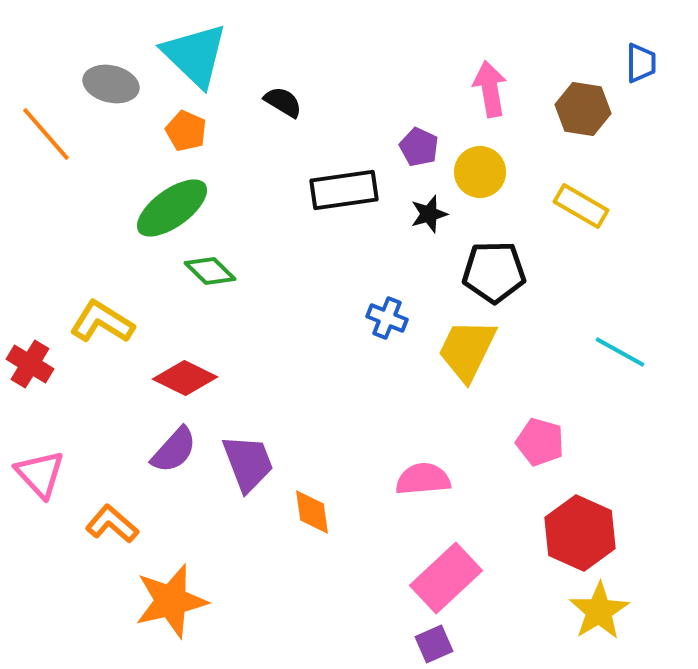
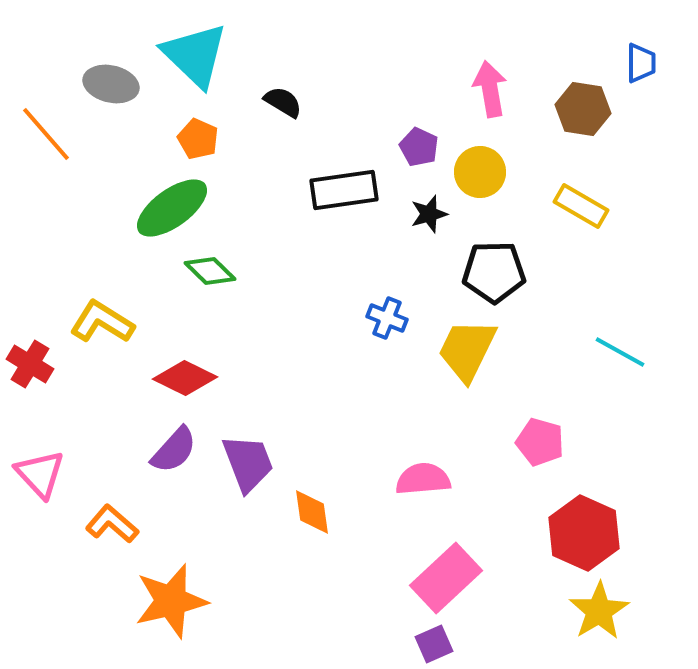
orange pentagon: moved 12 px right, 8 px down
red hexagon: moved 4 px right
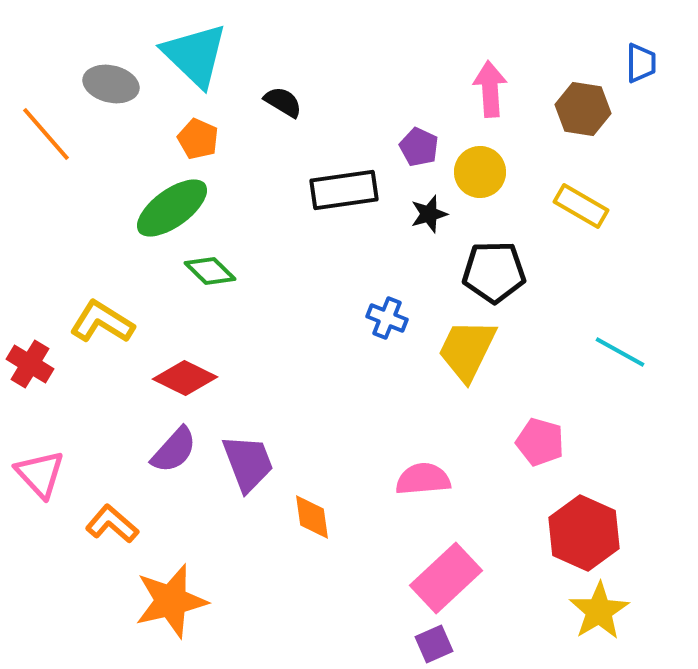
pink arrow: rotated 6 degrees clockwise
orange diamond: moved 5 px down
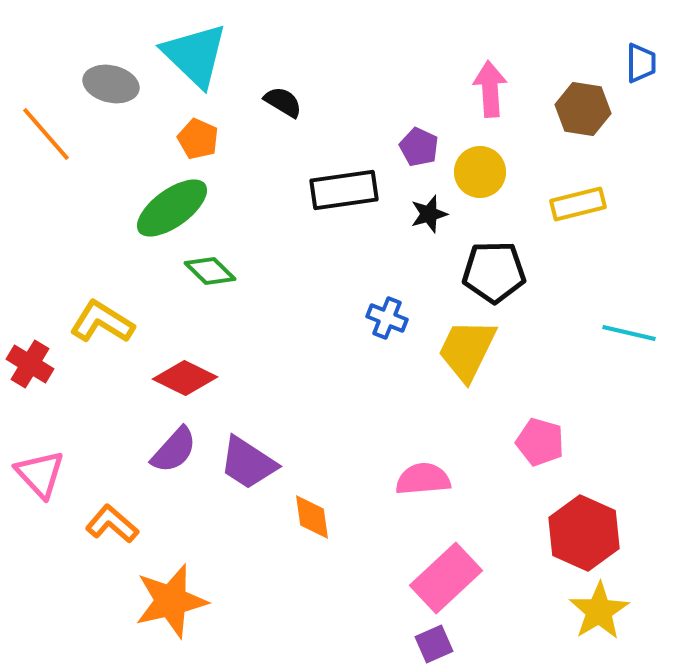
yellow rectangle: moved 3 px left, 2 px up; rotated 44 degrees counterclockwise
cyan line: moved 9 px right, 19 px up; rotated 16 degrees counterclockwise
purple trapezoid: rotated 144 degrees clockwise
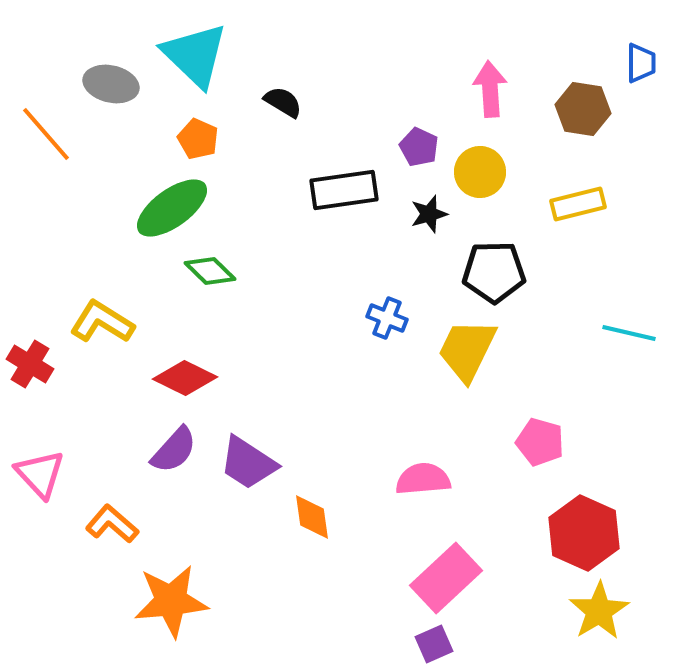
orange star: rotated 8 degrees clockwise
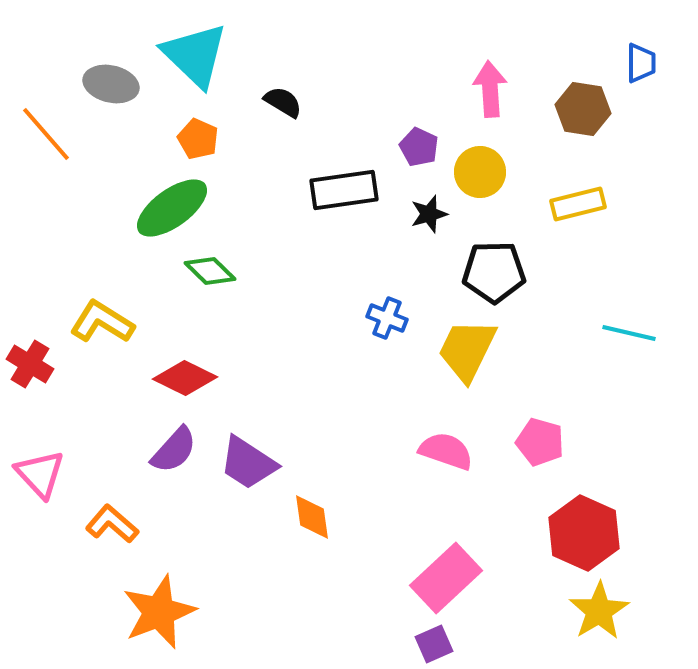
pink semicircle: moved 23 px right, 28 px up; rotated 24 degrees clockwise
orange star: moved 12 px left, 11 px down; rotated 16 degrees counterclockwise
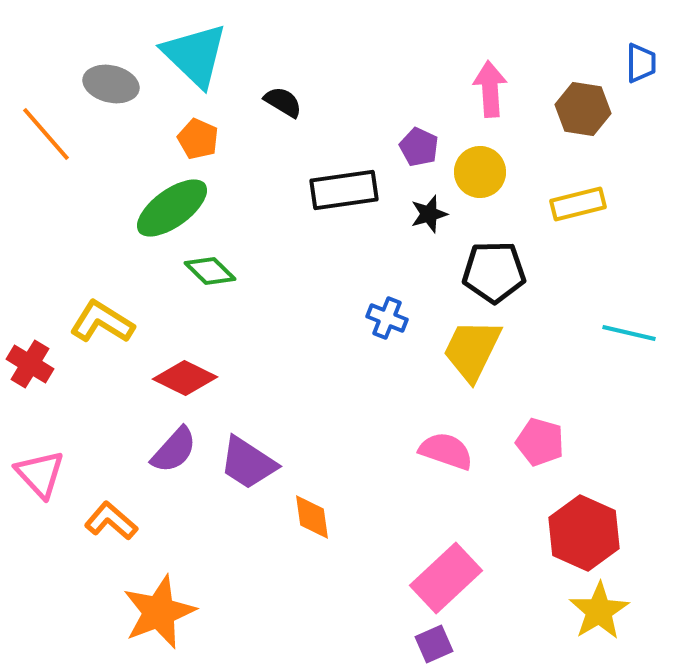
yellow trapezoid: moved 5 px right
orange L-shape: moved 1 px left, 3 px up
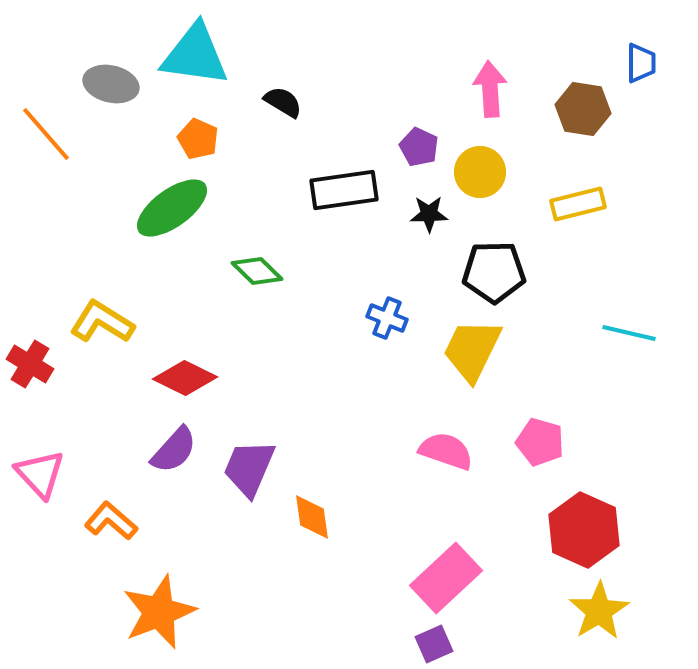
cyan triangle: rotated 36 degrees counterclockwise
black star: rotated 15 degrees clockwise
green diamond: moved 47 px right
purple trapezoid: moved 1 px right, 5 px down; rotated 80 degrees clockwise
red hexagon: moved 3 px up
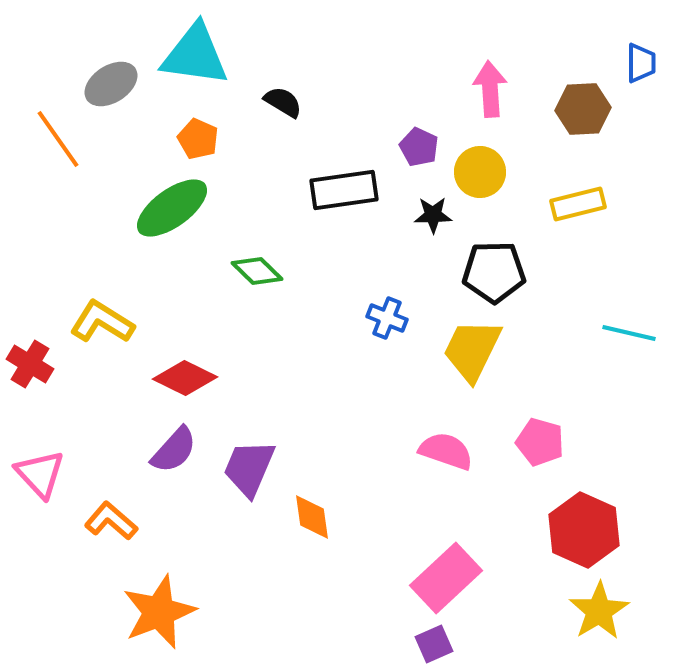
gray ellipse: rotated 46 degrees counterclockwise
brown hexagon: rotated 12 degrees counterclockwise
orange line: moved 12 px right, 5 px down; rotated 6 degrees clockwise
black star: moved 4 px right, 1 px down
